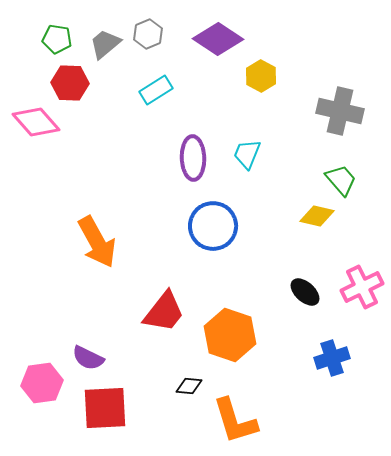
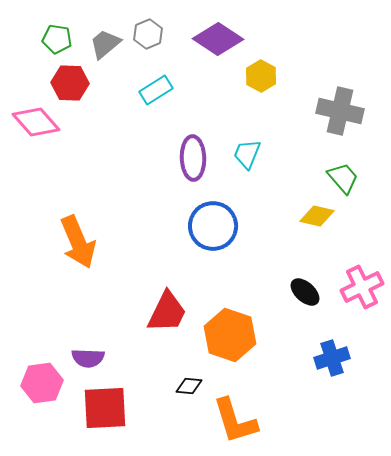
green trapezoid: moved 2 px right, 2 px up
orange arrow: moved 19 px left; rotated 6 degrees clockwise
red trapezoid: moved 3 px right; rotated 12 degrees counterclockwise
purple semicircle: rotated 24 degrees counterclockwise
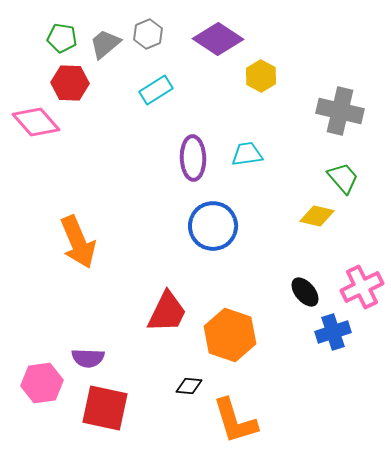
green pentagon: moved 5 px right, 1 px up
cyan trapezoid: rotated 60 degrees clockwise
black ellipse: rotated 8 degrees clockwise
blue cross: moved 1 px right, 26 px up
red square: rotated 15 degrees clockwise
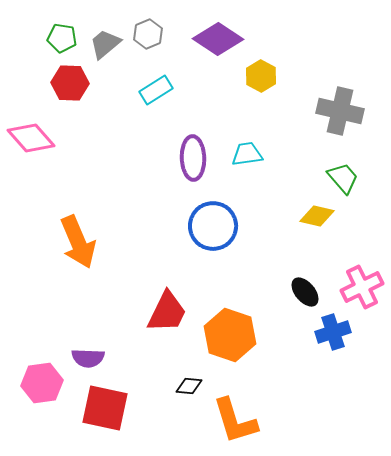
pink diamond: moved 5 px left, 16 px down
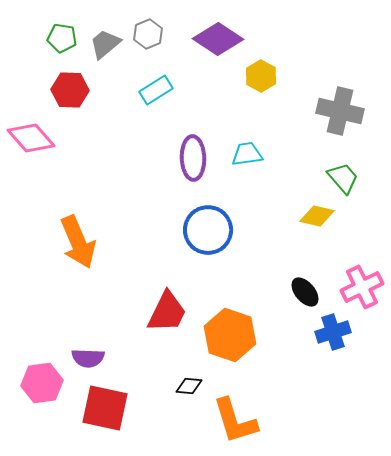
red hexagon: moved 7 px down
blue circle: moved 5 px left, 4 px down
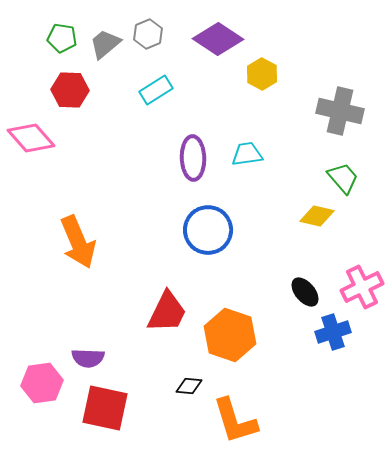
yellow hexagon: moved 1 px right, 2 px up
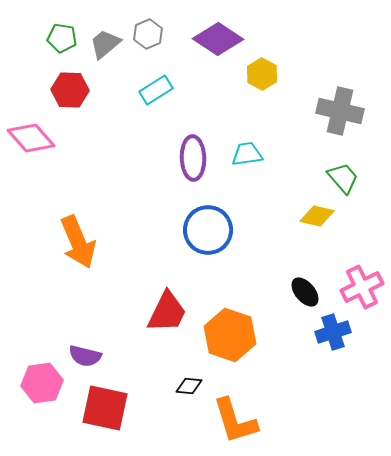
purple semicircle: moved 3 px left, 2 px up; rotated 12 degrees clockwise
